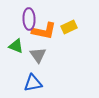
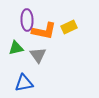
purple ellipse: moved 2 px left, 1 px down
green triangle: moved 2 px down; rotated 35 degrees counterclockwise
blue triangle: moved 9 px left
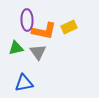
gray triangle: moved 3 px up
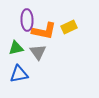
blue triangle: moved 5 px left, 9 px up
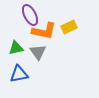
purple ellipse: moved 3 px right, 5 px up; rotated 25 degrees counterclockwise
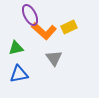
orange L-shape: rotated 30 degrees clockwise
gray triangle: moved 16 px right, 6 px down
